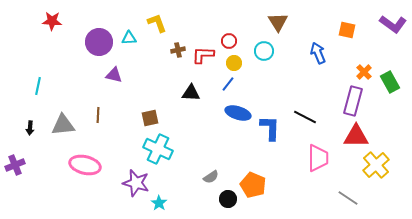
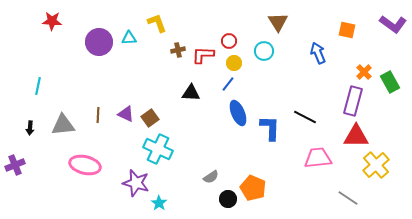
purple triangle: moved 12 px right, 39 px down; rotated 12 degrees clockwise
blue ellipse: rotated 50 degrees clockwise
brown square: rotated 24 degrees counterclockwise
pink trapezoid: rotated 96 degrees counterclockwise
orange pentagon: moved 3 px down
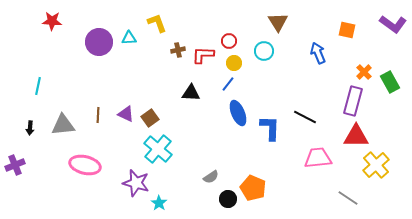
cyan cross: rotated 16 degrees clockwise
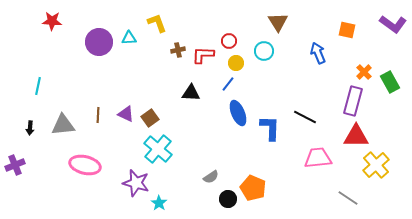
yellow circle: moved 2 px right
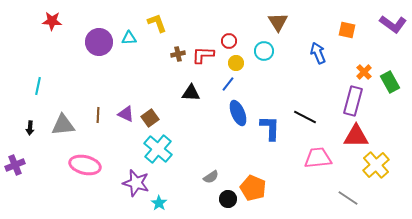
brown cross: moved 4 px down
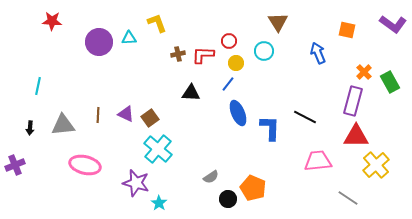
pink trapezoid: moved 3 px down
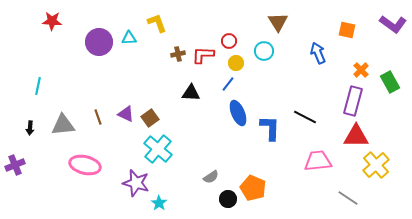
orange cross: moved 3 px left, 2 px up
brown line: moved 2 px down; rotated 21 degrees counterclockwise
